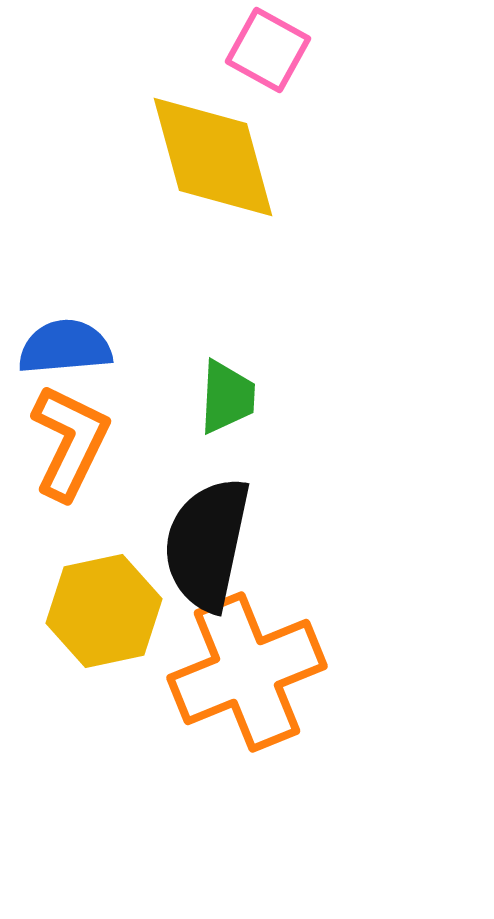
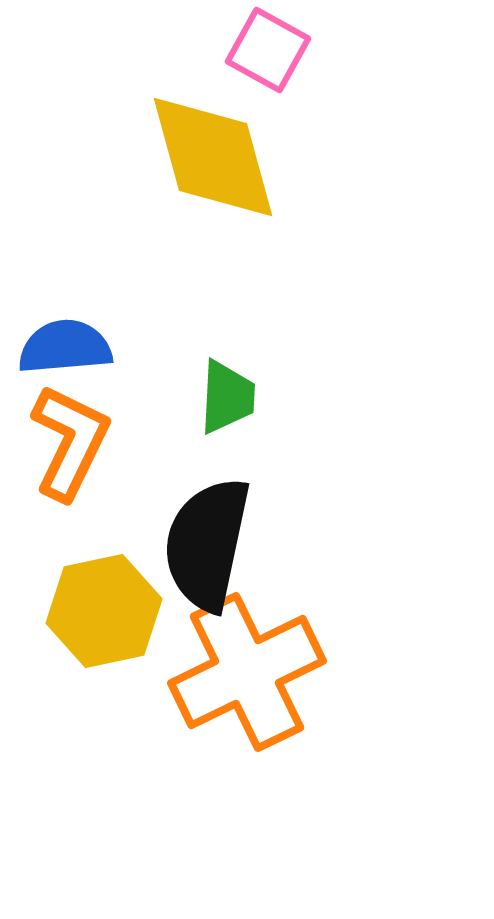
orange cross: rotated 4 degrees counterclockwise
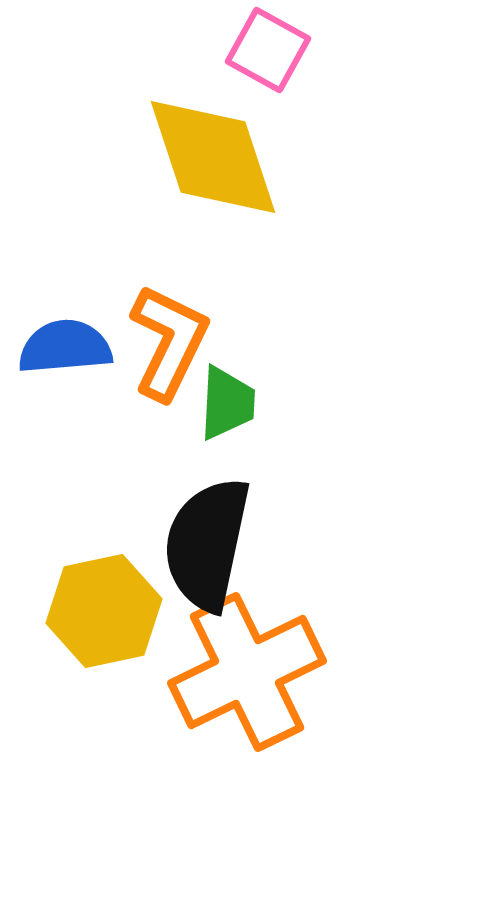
yellow diamond: rotated 3 degrees counterclockwise
green trapezoid: moved 6 px down
orange L-shape: moved 99 px right, 100 px up
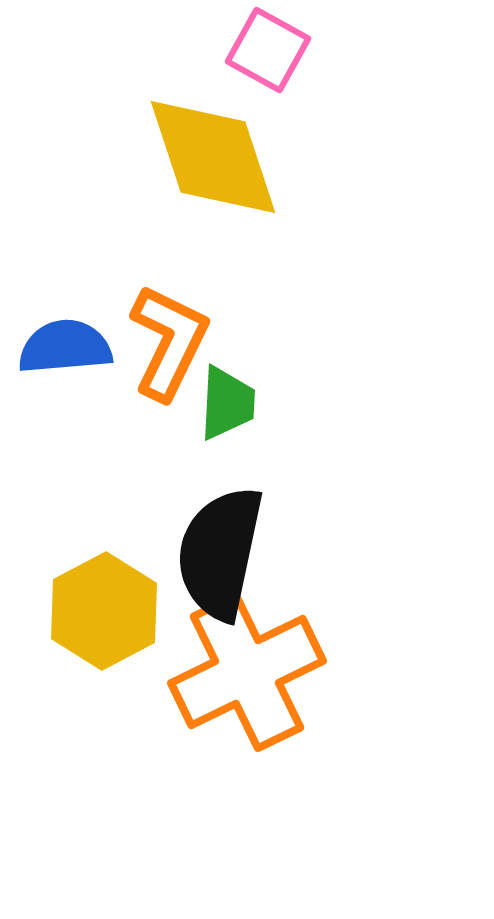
black semicircle: moved 13 px right, 9 px down
yellow hexagon: rotated 16 degrees counterclockwise
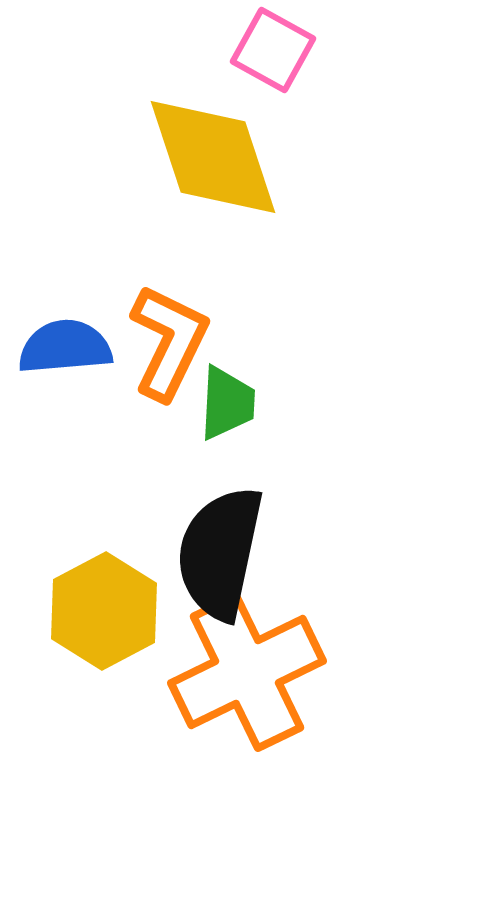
pink square: moved 5 px right
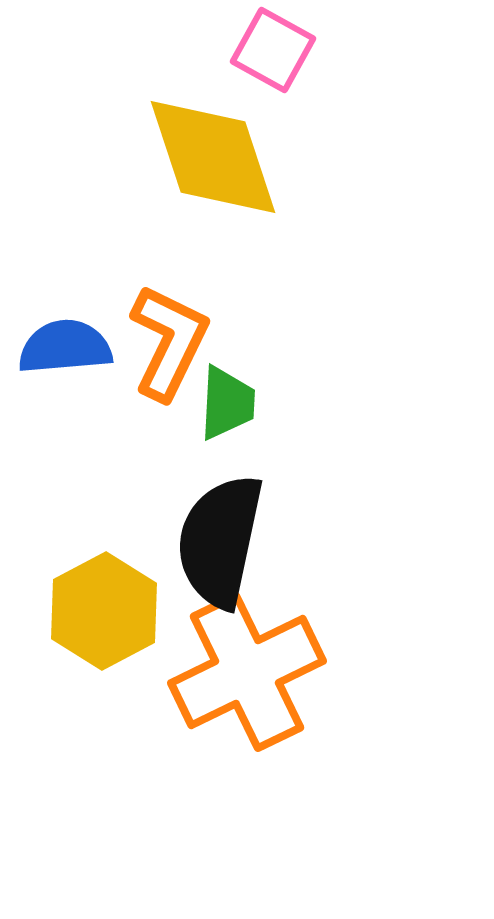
black semicircle: moved 12 px up
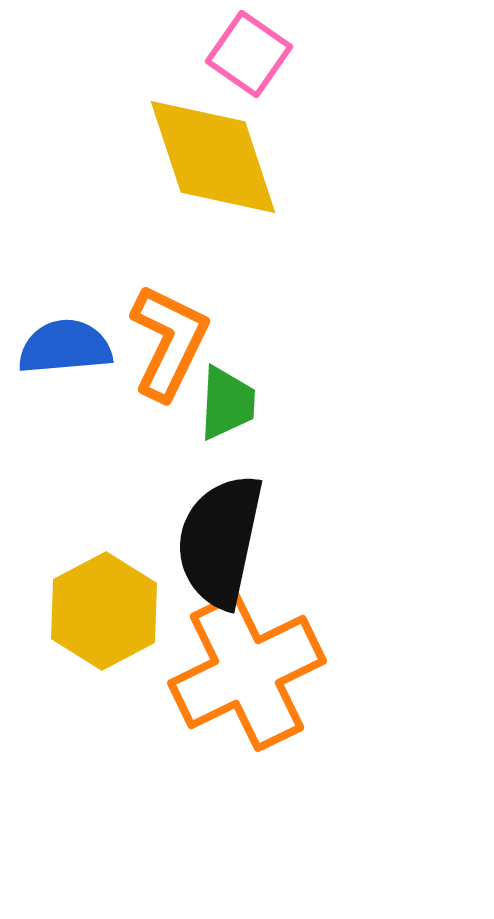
pink square: moved 24 px left, 4 px down; rotated 6 degrees clockwise
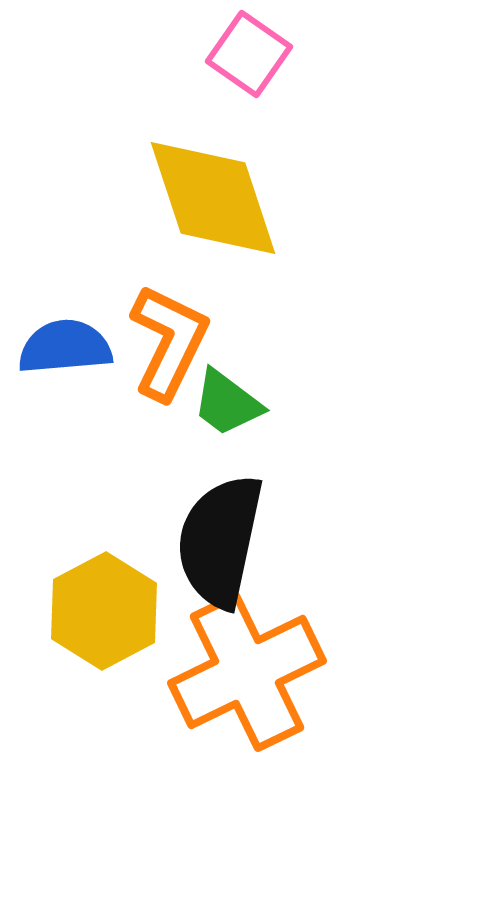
yellow diamond: moved 41 px down
green trapezoid: rotated 124 degrees clockwise
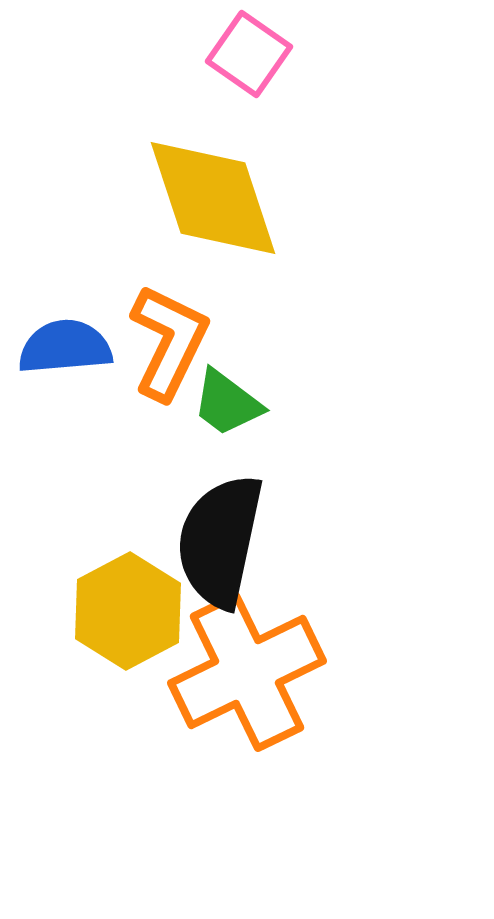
yellow hexagon: moved 24 px right
